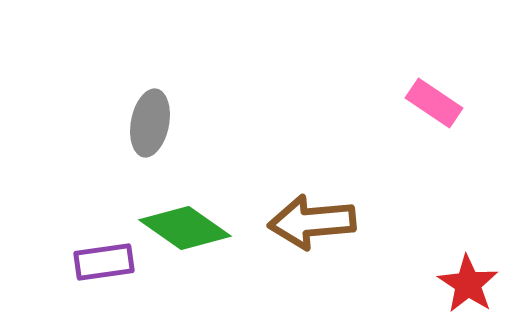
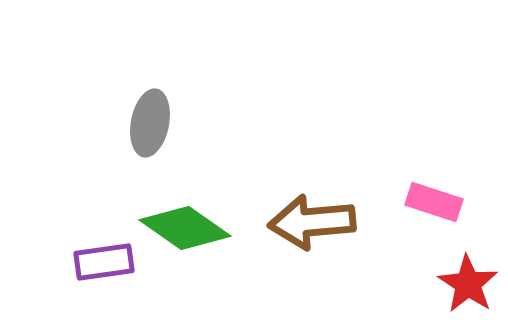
pink rectangle: moved 99 px down; rotated 16 degrees counterclockwise
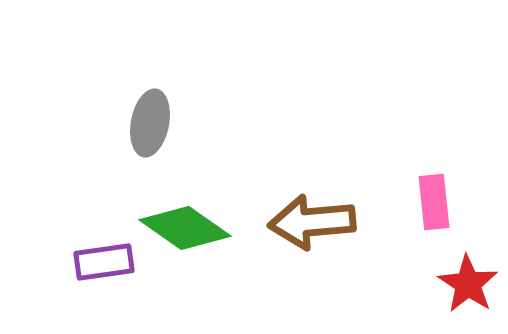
pink rectangle: rotated 66 degrees clockwise
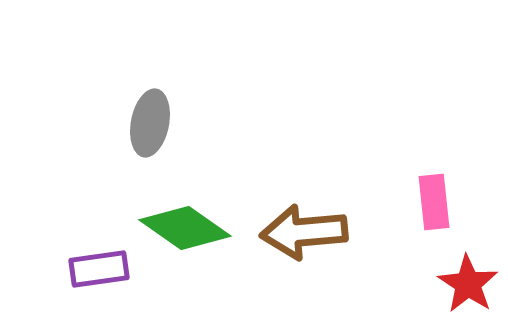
brown arrow: moved 8 px left, 10 px down
purple rectangle: moved 5 px left, 7 px down
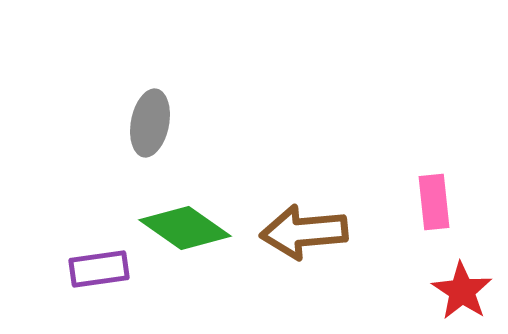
red star: moved 6 px left, 7 px down
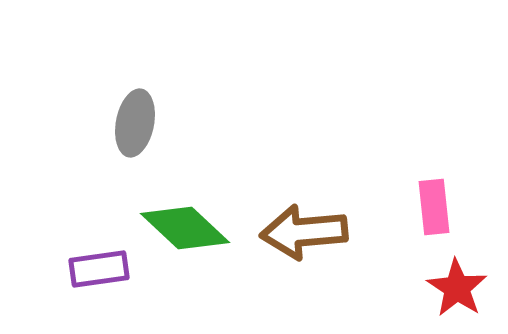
gray ellipse: moved 15 px left
pink rectangle: moved 5 px down
green diamond: rotated 8 degrees clockwise
red star: moved 5 px left, 3 px up
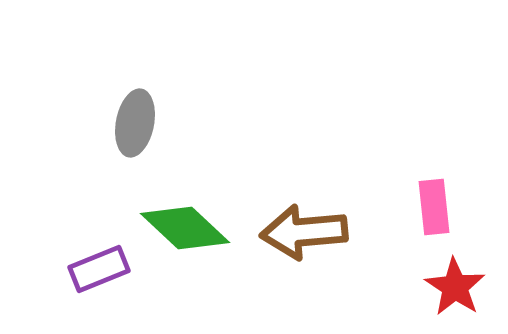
purple rectangle: rotated 14 degrees counterclockwise
red star: moved 2 px left, 1 px up
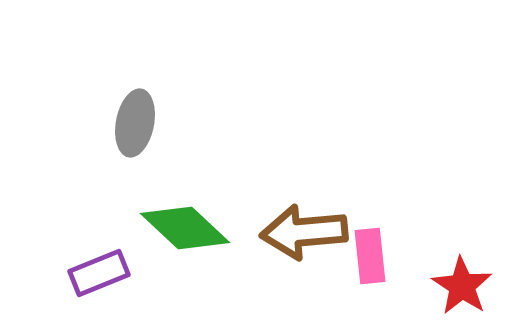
pink rectangle: moved 64 px left, 49 px down
purple rectangle: moved 4 px down
red star: moved 7 px right, 1 px up
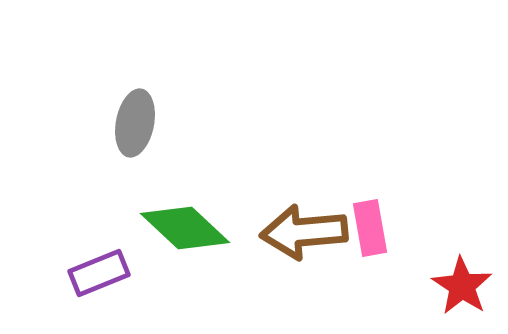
pink rectangle: moved 28 px up; rotated 4 degrees counterclockwise
